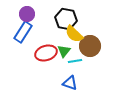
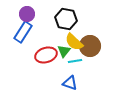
yellow semicircle: moved 8 px down
red ellipse: moved 2 px down
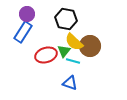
cyan line: moved 2 px left; rotated 24 degrees clockwise
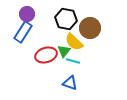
brown circle: moved 18 px up
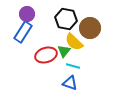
cyan line: moved 5 px down
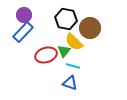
purple circle: moved 3 px left, 1 px down
blue rectangle: rotated 10 degrees clockwise
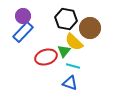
purple circle: moved 1 px left, 1 px down
red ellipse: moved 2 px down
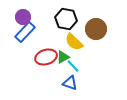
purple circle: moved 1 px down
brown circle: moved 6 px right, 1 px down
blue rectangle: moved 2 px right
green triangle: moved 1 px left, 6 px down; rotated 24 degrees clockwise
cyan line: rotated 32 degrees clockwise
